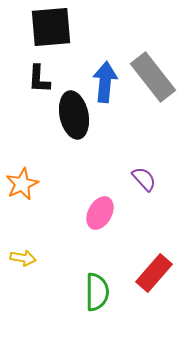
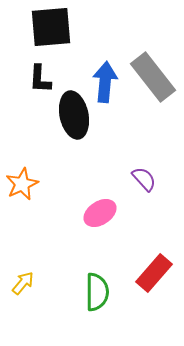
black L-shape: moved 1 px right
pink ellipse: rotated 28 degrees clockwise
yellow arrow: moved 25 px down; rotated 60 degrees counterclockwise
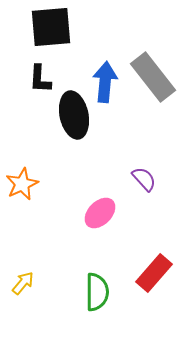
pink ellipse: rotated 12 degrees counterclockwise
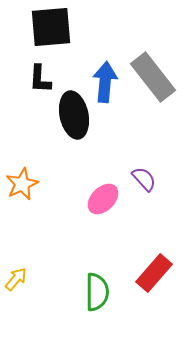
pink ellipse: moved 3 px right, 14 px up
yellow arrow: moved 7 px left, 4 px up
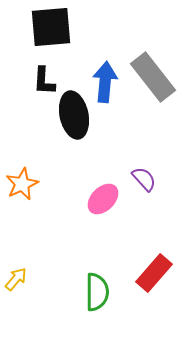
black L-shape: moved 4 px right, 2 px down
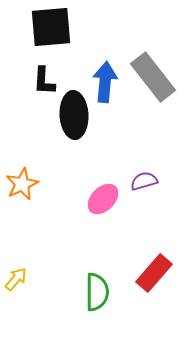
black ellipse: rotated 9 degrees clockwise
purple semicircle: moved 2 px down; rotated 64 degrees counterclockwise
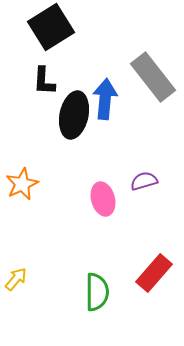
black square: rotated 27 degrees counterclockwise
blue arrow: moved 17 px down
black ellipse: rotated 15 degrees clockwise
pink ellipse: rotated 60 degrees counterclockwise
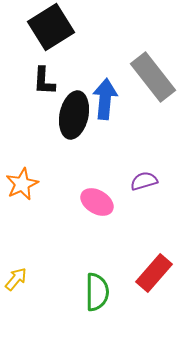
pink ellipse: moved 6 px left, 3 px down; rotated 44 degrees counterclockwise
